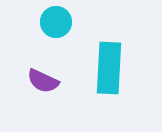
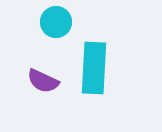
cyan rectangle: moved 15 px left
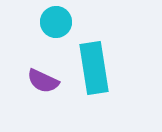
cyan rectangle: rotated 12 degrees counterclockwise
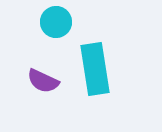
cyan rectangle: moved 1 px right, 1 px down
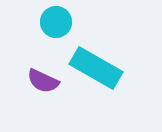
cyan rectangle: moved 1 px right, 1 px up; rotated 51 degrees counterclockwise
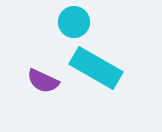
cyan circle: moved 18 px right
